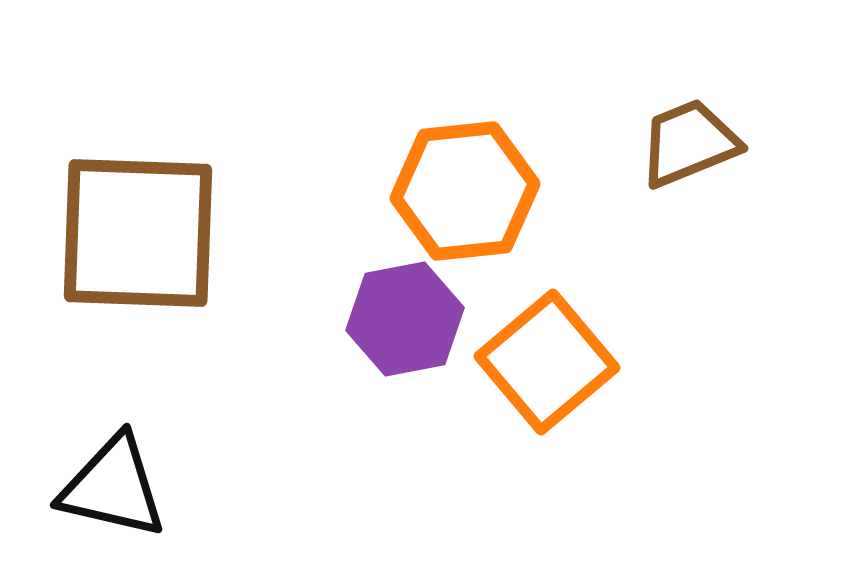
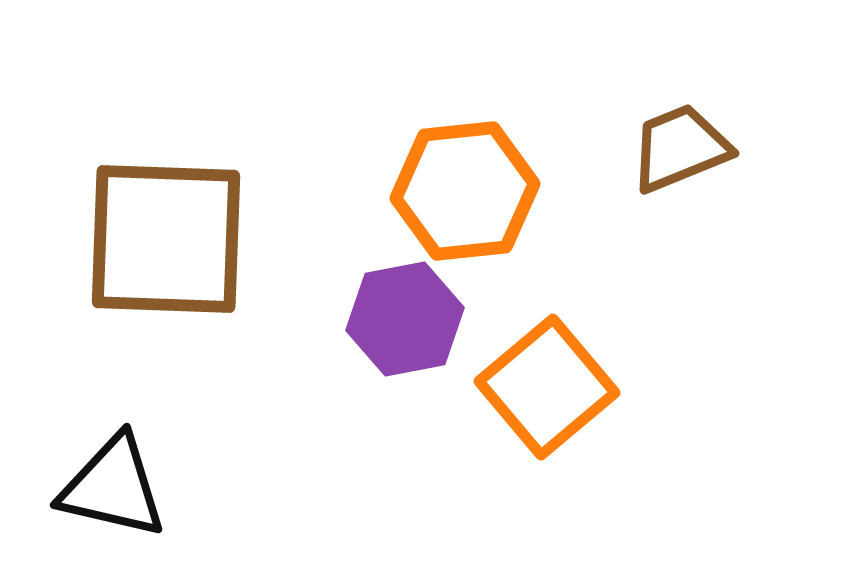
brown trapezoid: moved 9 px left, 5 px down
brown square: moved 28 px right, 6 px down
orange square: moved 25 px down
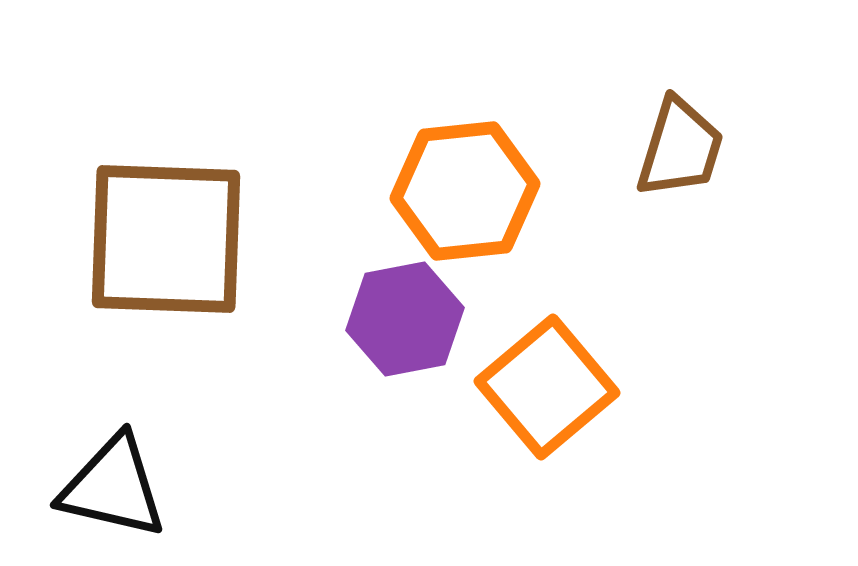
brown trapezoid: rotated 129 degrees clockwise
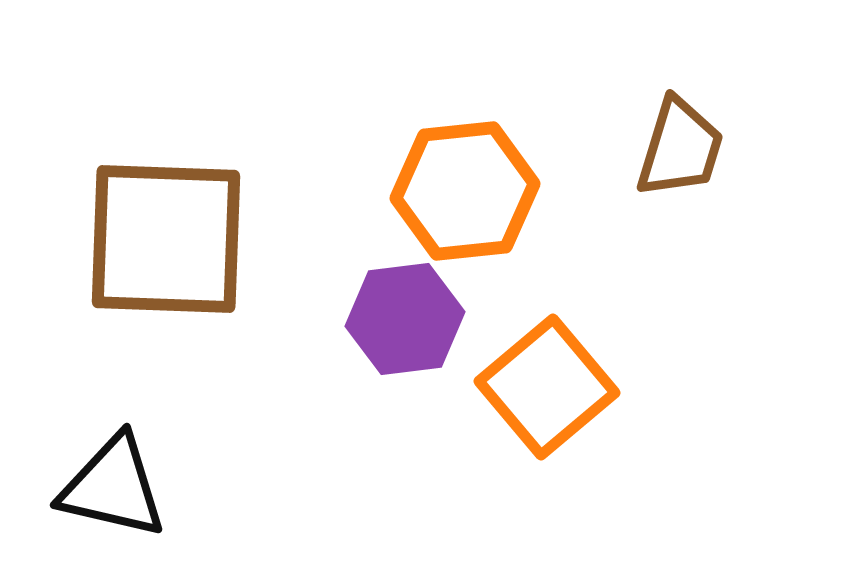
purple hexagon: rotated 4 degrees clockwise
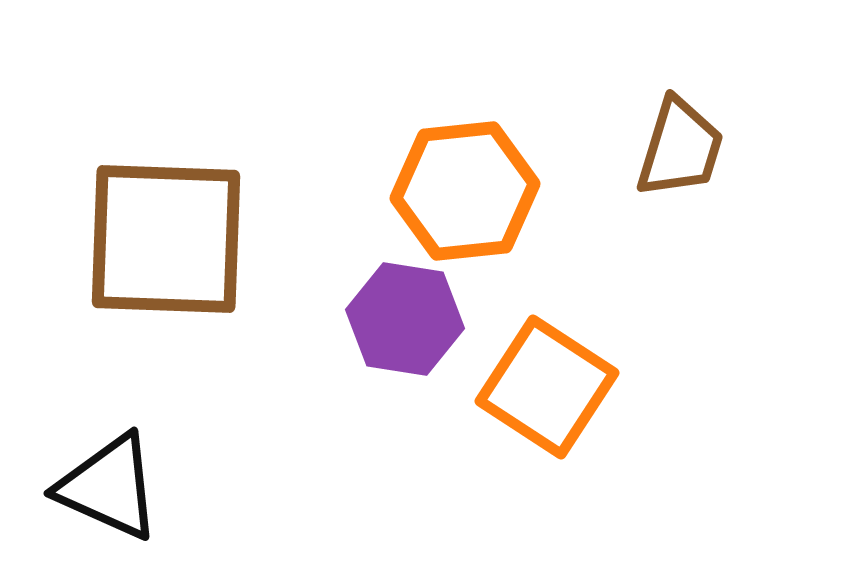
purple hexagon: rotated 16 degrees clockwise
orange square: rotated 17 degrees counterclockwise
black triangle: moved 4 px left; rotated 11 degrees clockwise
